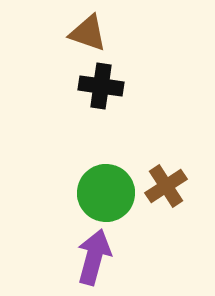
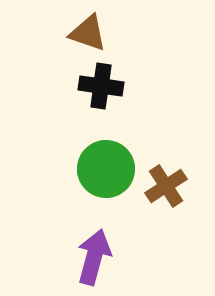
green circle: moved 24 px up
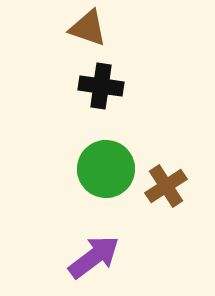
brown triangle: moved 5 px up
purple arrow: rotated 38 degrees clockwise
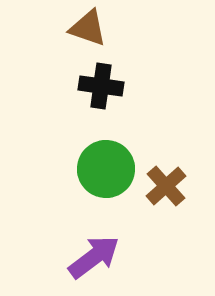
brown cross: rotated 9 degrees counterclockwise
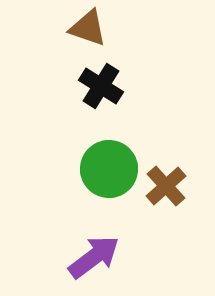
black cross: rotated 24 degrees clockwise
green circle: moved 3 px right
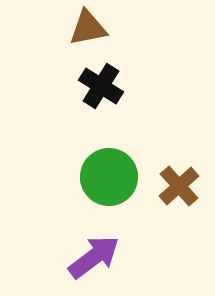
brown triangle: rotated 30 degrees counterclockwise
green circle: moved 8 px down
brown cross: moved 13 px right
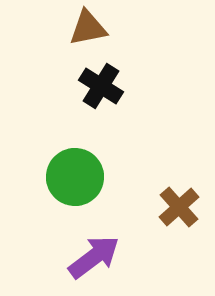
green circle: moved 34 px left
brown cross: moved 21 px down
